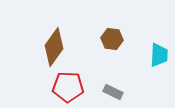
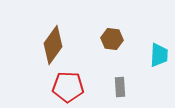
brown diamond: moved 1 px left, 2 px up
gray rectangle: moved 7 px right, 5 px up; rotated 60 degrees clockwise
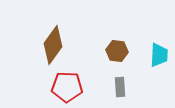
brown hexagon: moved 5 px right, 12 px down
red pentagon: moved 1 px left
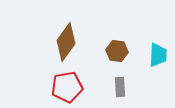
brown diamond: moved 13 px right, 3 px up
cyan trapezoid: moved 1 px left
red pentagon: rotated 12 degrees counterclockwise
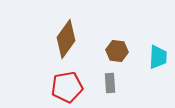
brown diamond: moved 3 px up
cyan trapezoid: moved 2 px down
gray rectangle: moved 10 px left, 4 px up
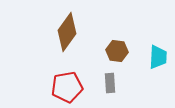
brown diamond: moved 1 px right, 7 px up
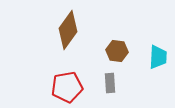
brown diamond: moved 1 px right, 2 px up
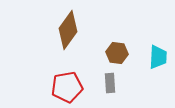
brown hexagon: moved 2 px down
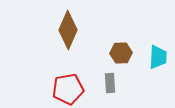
brown diamond: rotated 12 degrees counterclockwise
brown hexagon: moved 4 px right; rotated 10 degrees counterclockwise
red pentagon: moved 1 px right, 2 px down
